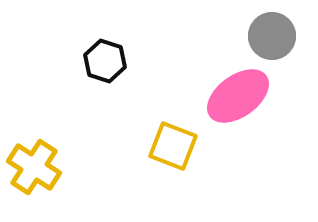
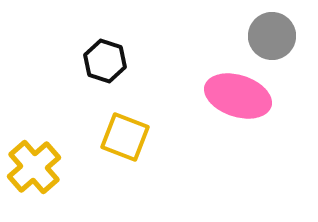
pink ellipse: rotated 54 degrees clockwise
yellow square: moved 48 px left, 9 px up
yellow cross: rotated 16 degrees clockwise
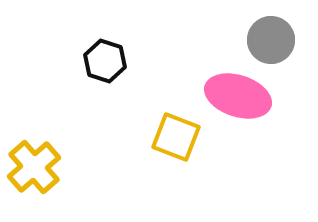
gray circle: moved 1 px left, 4 px down
yellow square: moved 51 px right
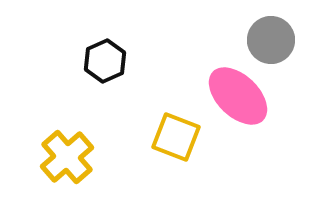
black hexagon: rotated 18 degrees clockwise
pink ellipse: rotated 26 degrees clockwise
yellow cross: moved 33 px right, 10 px up
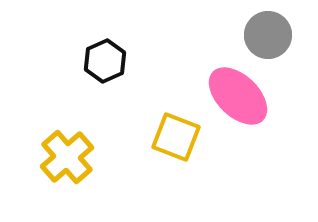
gray circle: moved 3 px left, 5 px up
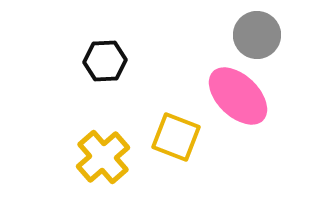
gray circle: moved 11 px left
black hexagon: rotated 21 degrees clockwise
yellow cross: moved 36 px right
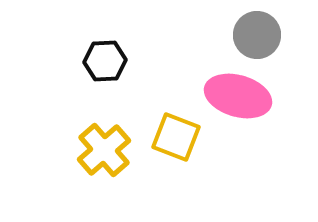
pink ellipse: rotated 28 degrees counterclockwise
yellow cross: moved 1 px right, 7 px up
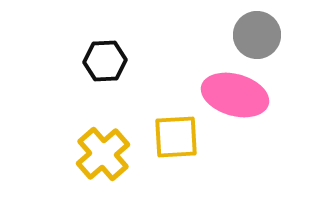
pink ellipse: moved 3 px left, 1 px up
yellow square: rotated 24 degrees counterclockwise
yellow cross: moved 1 px left, 4 px down
